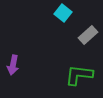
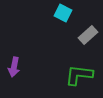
cyan square: rotated 12 degrees counterclockwise
purple arrow: moved 1 px right, 2 px down
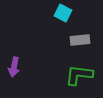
gray rectangle: moved 8 px left, 5 px down; rotated 36 degrees clockwise
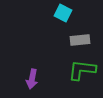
purple arrow: moved 18 px right, 12 px down
green L-shape: moved 3 px right, 5 px up
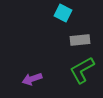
green L-shape: rotated 36 degrees counterclockwise
purple arrow: rotated 60 degrees clockwise
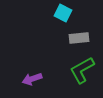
gray rectangle: moved 1 px left, 2 px up
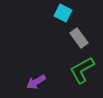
gray rectangle: rotated 60 degrees clockwise
purple arrow: moved 4 px right, 3 px down; rotated 12 degrees counterclockwise
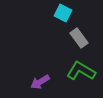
green L-shape: moved 1 px left, 1 px down; rotated 60 degrees clockwise
purple arrow: moved 4 px right
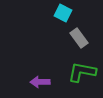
green L-shape: moved 1 px right, 1 px down; rotated 20 degrees counterclockwise
purple arrow: rotated 30 degrees clockwise
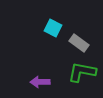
cyan square: moved 10 px left, 15 px down
gray rectangle: moved 5 px down; rotated 18 degrees counterclockwise
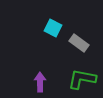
green L-shape: moved 7 px down
purple arrow: rotated 90 degrees clockwise
